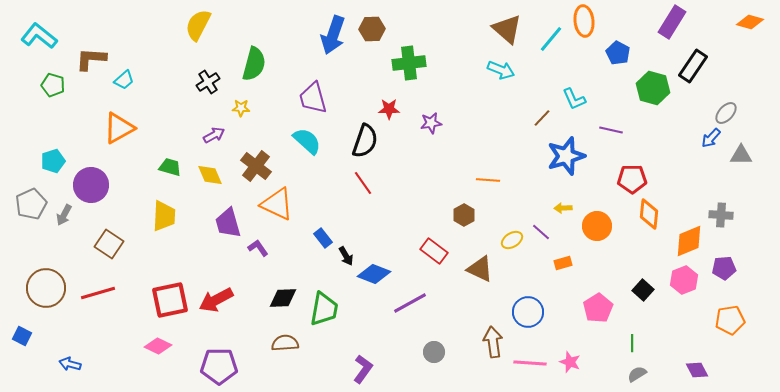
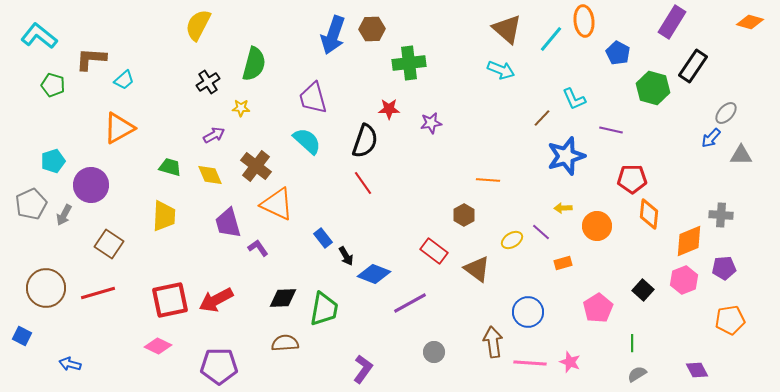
brown triangle at (480, 269): moved 3 px left; rotated 12 degrees clockwise
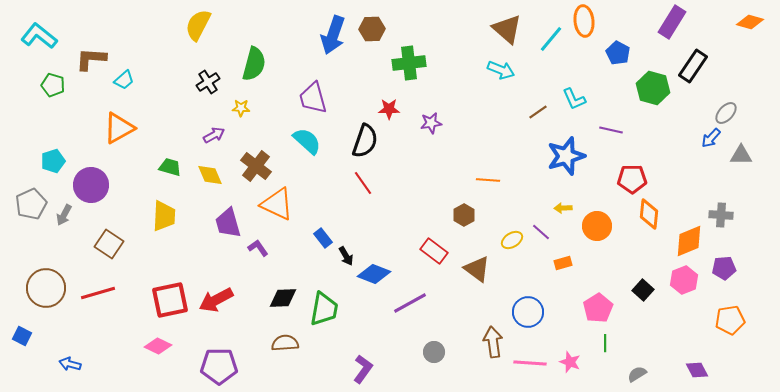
brown line at (542, 118): moved 4 px left, 6 px up; rotated 12 degrees clockwise
green line at (632, 343): moved 27 px left
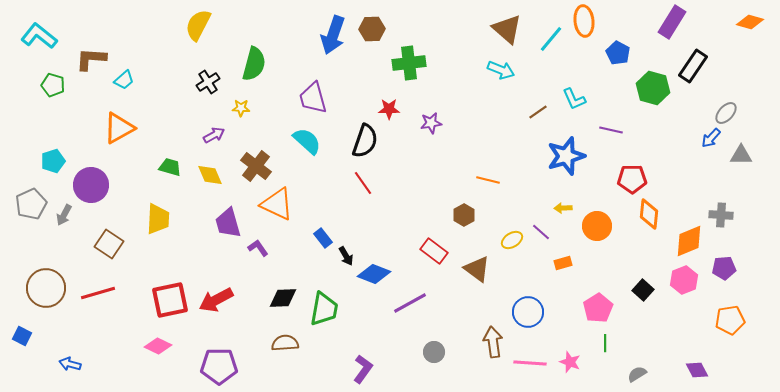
orange line at (488, 180): rotated 10 degrees clockwise
yellow trapezoid at (164, 216): moved 6 px left, 3 px down
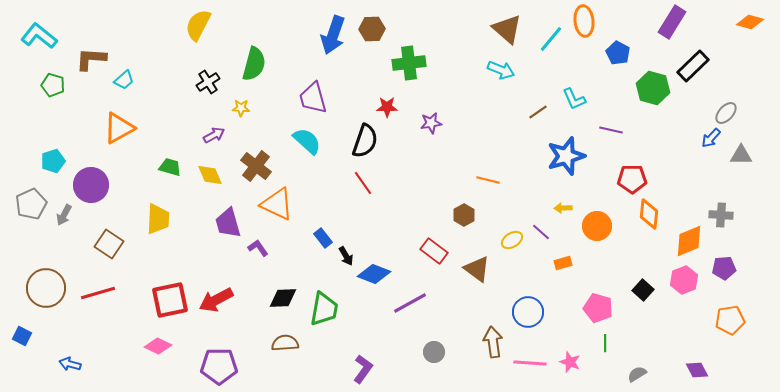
black rectangle at (693, 66): rotated 12 degrees clockwise
red star at (389, 109): moved 2 px left, 2 px up
pink pentagon at (598, 308): rotated 24 degrees counterclockwise
